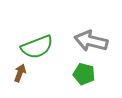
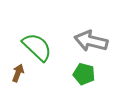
green semicircle: rotated 116 degrees counterclockwise
brown arrow: moved 2 px left
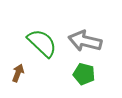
gray arrow: moved 6 px left
green semicircle: moved 5 px right, 4 px up
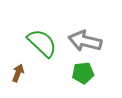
green pentagon: moved 1 px left, 1 px up; rotated 20 degrees counterclockwise
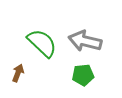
green pentagon: moved 2 px down
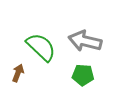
green semicircle: moved 1 px left, 4 px down
green pentagon: rotated 10 degrees clockwise
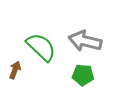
brown arrow: moved 3 px left, 3 px up
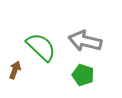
green pentagon: rotated 15 degrees clockwise
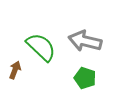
green pentagon: moved 2 px right, 3 px down
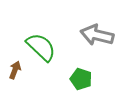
gray arrow: moved 12 px right, 6 px up
green pentagon: moved 4 px left, 1 px down
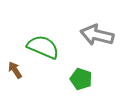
green semicircle: moved 2 px right; rotated 20 degrees counterclockwise
brown arrow: rotated 54 degrees counterclockwise
